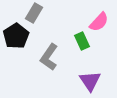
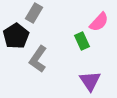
gray L-shape: moved 11 px left, 2 px down
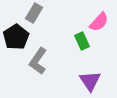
black pentagon: moved 1 px down
gray L-shape: moved 2 px down
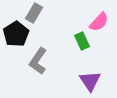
black pentagon: moved 3 px up
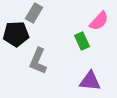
pink semicircle: moved 1 px up
black pentagon: rotated 30 degrees clockwise
gray L-shape: rotated 12 degrees counterclockwise
purple triangle: rotated 50 degrees counterclockwise
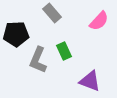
gray rectangle: moved 18 px right; rotated 72 degrees counterclockwise
green rectangle: moved 18 px left, 10 px down
gray L-shape: moved 1 px up
purple triangle: rotated 15 degrees clockwise
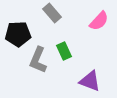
black pentagon: moved 2 px right
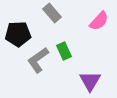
gray L-shape: rotated 32 degrees clockwise
purple triangle: rotated 40 degrees clockwise
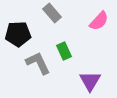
gray L-shape: moved 3 px down; rotated 100 degrees clockwise
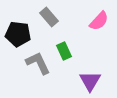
gray rectangle: moved 3 px left, 4 px down
black pentagon: rotated 10 degrees clockwise
